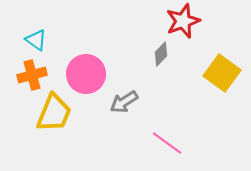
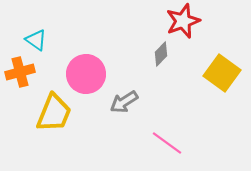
orange cross: moved 12 px left, 3 px up
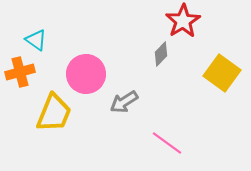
red star: rotated 12 degrees counterclockwise
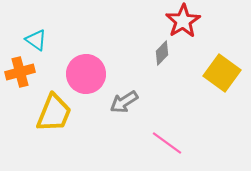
gray diamond: moved 1 px right, 1 px up
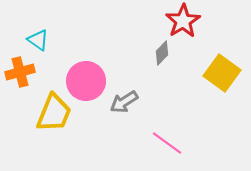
cyan triangle: moved 2 px right
pink circle: moved 7 px down
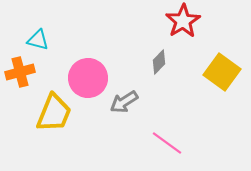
cyan triangle: rotated 20 degrees counterclockwise
gray diamond: moved 3 px left, 9 px down
yellow square: moved 1 px up
pink circle: moved 2 px right, 3 px up
